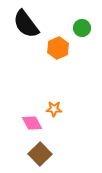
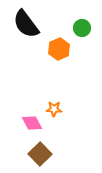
orange hexagon: moved 1 px right, 1 px down
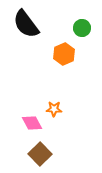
orange hexagon: moved 5 px right, 5 px down
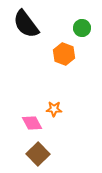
orange hexagon: rotated 15 degrees counterclockwise
brown square: moved 2 px left
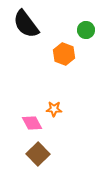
green circle: moved 4 px right, 2 px down
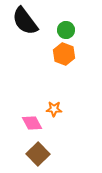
black semicircle: moved 1 px left, 3 px up
green circle: moved 20 px left
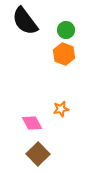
orange star: moved 7 px right; rotated 14 degrees counterclockwise
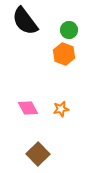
green circle: moved 3 px right
pink diamond: moved 4 px left, 15 px up
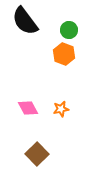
brown square: moved 1 px left
